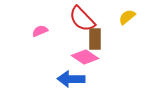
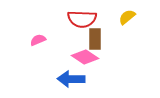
red semicircle: rotated 44 degrees counterclockwise
pink semicircle: moved 2 px left, 9 px down
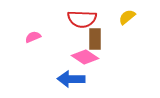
pink semicircle: moved 5 px left, 3 px up
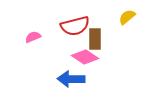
red semicircle: moved 7 px left, 7 px down; rotated 16 degrees counterclockwise
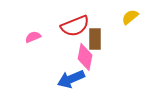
yellow semicircle: moved 3 px right
red semicircle: rotated 8 degrees counterclockwise
pink diamond: rotated 68 degrees clockwise
blue arrow: rotated 24 degrees counterclockwise
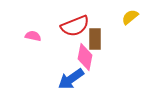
pink semicircle: moved 1 px up; rotated 35 degrees clockwise
blue arrow: rotated 12 degrees counterclockwise
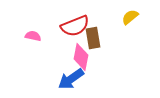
brown rectangle: moved 2 px left, 1 px up; rotated 10 degrees counterclockwise
pink diamond: moved 4 px left
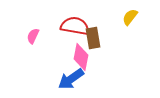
yellow semicircle: rotated 12 degrees counterclockwise
red semicircle: rotated 148 degrees counterclockwise
pink semicircle: rotated 77 degrees counterclockwise
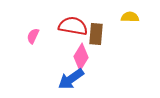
yellow semicircle: rotated 54 degrees clockwise
red semicircle: moved 2 px left
brown rectangle: moved 3 px right, 4 px up; rotated 15 degrees clockwise
pink diamond: rotated 20 degrees clockwise
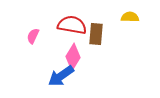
red semicircle: moved 1 px left, 1 px up
pink diamond: moved 8 px left
blue arrow: moved 10 px left, 3 px up
